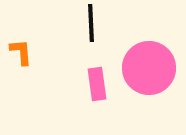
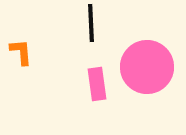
pink circle: moved 2 px left, 1 px up
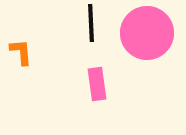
pink circle: moved 34 px up
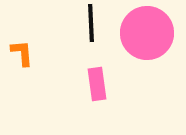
orange L-shape: moved 1 px right, 1 px down
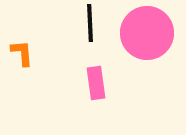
black line: moved 1 px left
pink rectangle: moved 1 px left, 1 px up
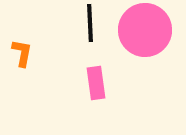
pink circle: moved 2 px left, 3 px up
orange L-shape: rotated 16 degrees clockwise
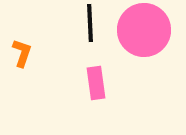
pink circle: moved 1 px left
orange L-shape: rotated 8 degrees clockwise
